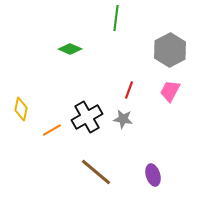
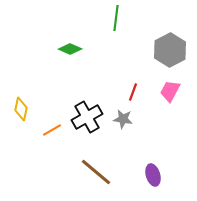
red line: moved 4 px right, 2 px down
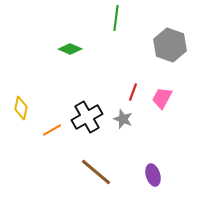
gray hexagon: moved 5 px up; rotated 12 degrees counterclockwise
pink trapezoid: moved 8 px left, 7 px down
yellow diamond: moved 1 px up
gray star: rotated 12 degrees clockwise
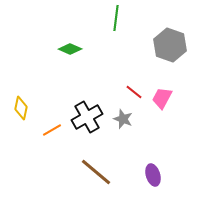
red line: moved 1 px right; rotated 72 degrees counterclockwise
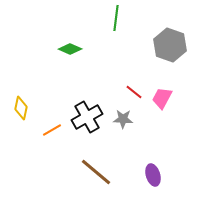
gray star: rotated 18 degrees counterclockwise
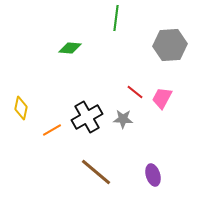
gray hexagon: rotated 24 degrees counterclockwise
green diamond: moved 1 px up; rotated 20 degrees counterclockwise
red line: moved 1 px right
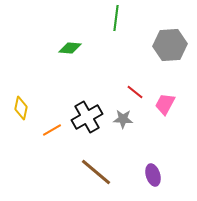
pink trapezoid: moved 3 px right, 6 px down
